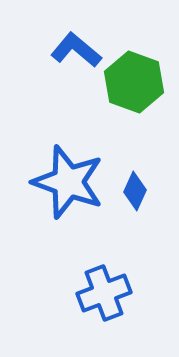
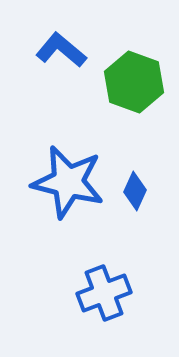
blue L-shape: moved 15 px left
blue star: rotated 6 degrees counterclockwise
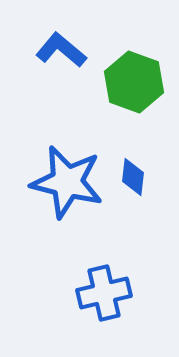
blue star: moved 1 px left
blue diamond: moved 2 px left, 14 px up; rotated 18 degrees counterclockwise
blue cross: rotated 8 degrees clockwise
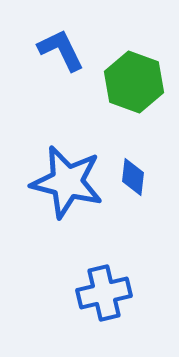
blue L-shape: rotated 24 degrees clockwise
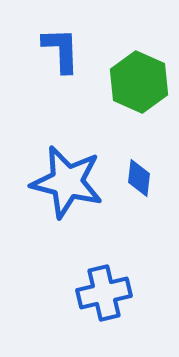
blue L-shape: rotated 24 degrees clockwise
green hexagon: moved 5 px right; rotated 4 degrees clockwise
blue diamond: moved 6 px right, 1 px down
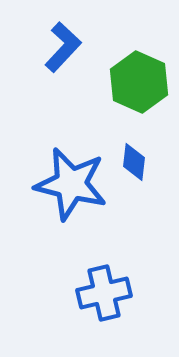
blue L-shape: moved 2 px right, 3 px up; rotated 45 degrees clockwise
blue diamond: moved 5 px left, 16 px up
blue star: moved 4 px right, 2 px down
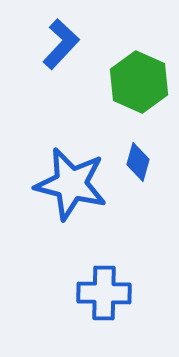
blue L-shape: moved 2 px left, 3 px up
blue diamond: moved 4 px right; rotated 9 degrees clockwise
blue cross: rotated 14 degrees clockwise
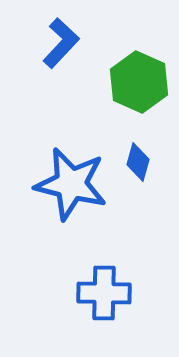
blue L-shape: moved 1 px up
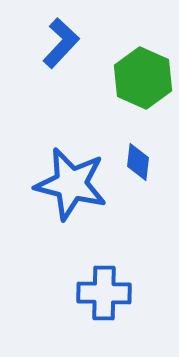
green hexagon: moved 4 px right, 4 px up
blue diamond: rotated 9 degrees counterclockwise
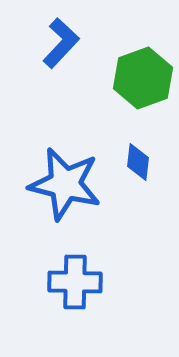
green hexagon: rotated 16 degrees clockwise
blue star: moved 6 px left
blue cross: moved 29 px left, 11 px up
